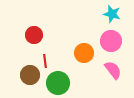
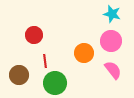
brown circle: moved 11 px left
green circle: moved 3 px left
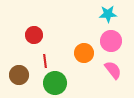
cyan star: moved 4 px left; rotated 18 degrees counterclockwise
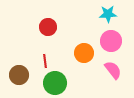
red circle: moved 14 px right, 8 px up
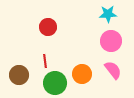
orange circle: moved 2 px left, 21 px down
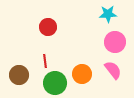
pink circle: moved 4 px right, 1 px down
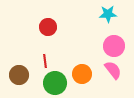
pink circle: moved 1 px left, 4 px down
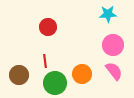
pink circle: moved 1 px left, 1 px up
pink semicircle: moved 1 px right, 1 px down
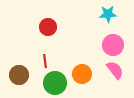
pink semicircle: moved 1 px right, 1 px up
